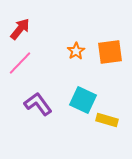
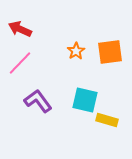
red arrow: rotated 105 degrees counterclockwise
cyan square: moved 2 px right; rotated 12 degrees counterclockwise
purple L-shape: moved 3 px up
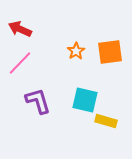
purple L-shape: rotated 20 degrees clockwise
yellow rectangle: moved 1 px left, 1 px down
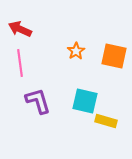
orange square: moved 4 px right, 4 px down; rotated 20 degrees clockwise
pink line: rotated 52 degrees counterclockwise
cyan square: moved 1 px down
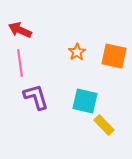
red arrow: moved 1 px down
orange star: moved 1 px right, 1 px down
purple L-shape: moved 2 px left, 4 px up
yellow rectangle: moved 2 px left, 4 px down; rotated 30 degrees clockwise
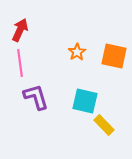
red arrow: rotated 90 degrees clockwise
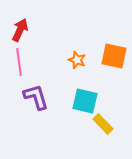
orange star: moved 8 px down; rotated 18 degrees counterclockwise
pink line: moved 1 px left, 1 px up
yellow rectangle: moved 1 px left, 1 px up
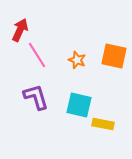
pink line: moved 18 px right, 7 px up; rotated 24 degrees counterclockwise
cyan square: moved 6 px left, 4 px down
yellow rectangle: rotated 35 degrees counterclockwise
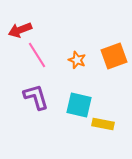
red arrow: rotated 135 degrees counterclockwise
orange square: rotated 32 degrees counterclockwise
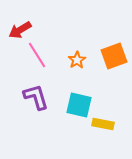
red arrow: rotated 10 degrees counterclockwise
orange star: rotated 18 degrees clockwise
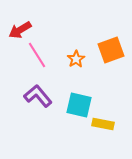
orange square: moved 3 px left, 6 px up
orange star: moved 1 px left, 1 px up
purple L-shape: moved 2 px right, 1 px up; rotated 24 degrees counterclockwise
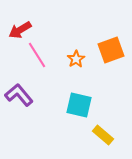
purple L-shape: moved 19 px left, 1 px up
yellow rectangle: moved 11 px down; rotated 30 degrees clockwise
